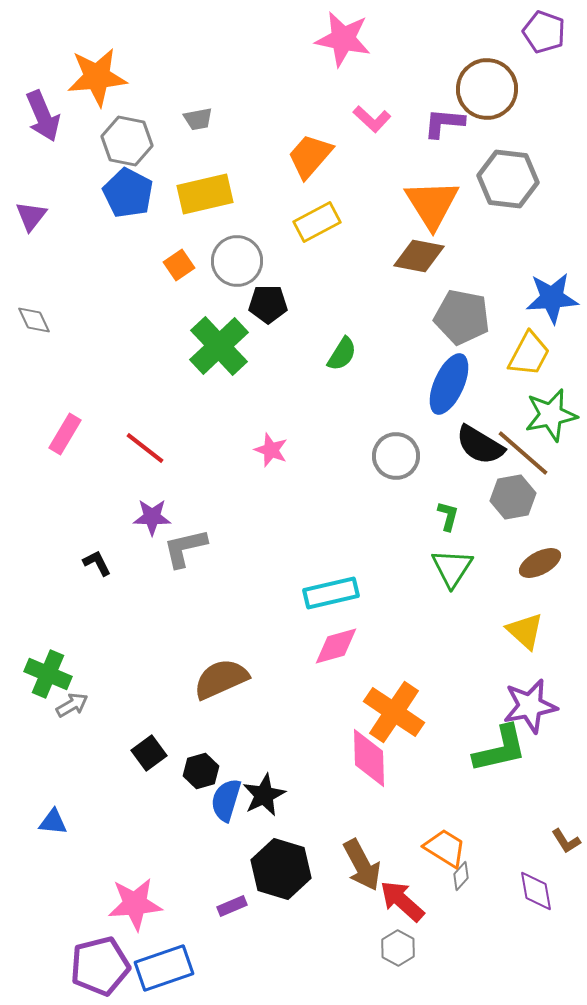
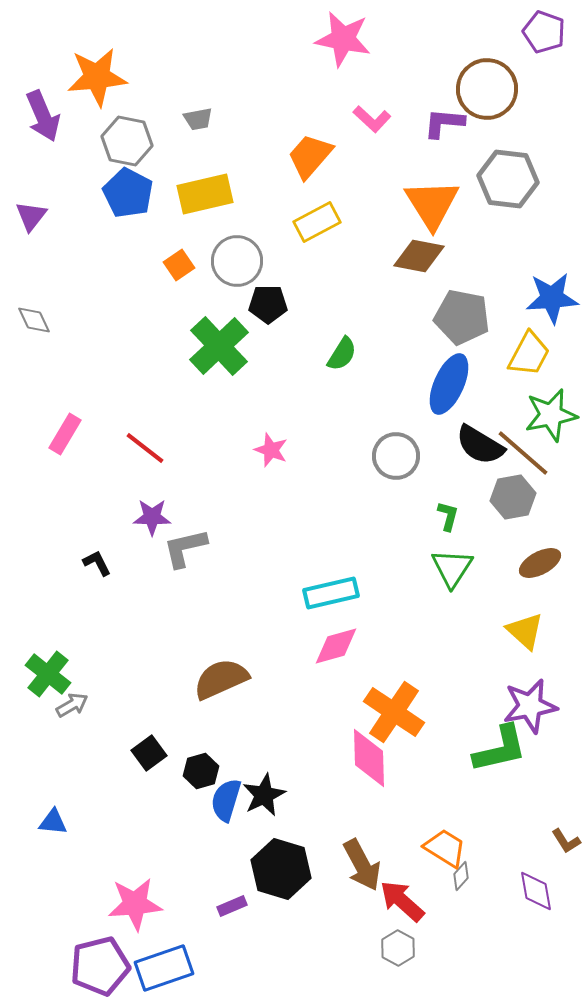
green cross at (48, 674): rotated 15 degrees clockwise
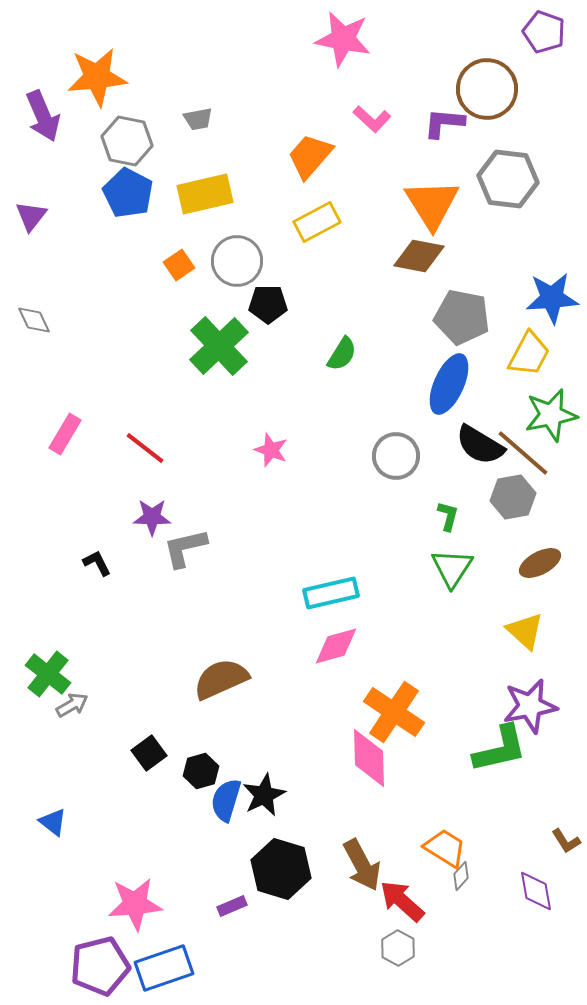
blue triangle at (53, 822): rotated 32 degrees clockwise
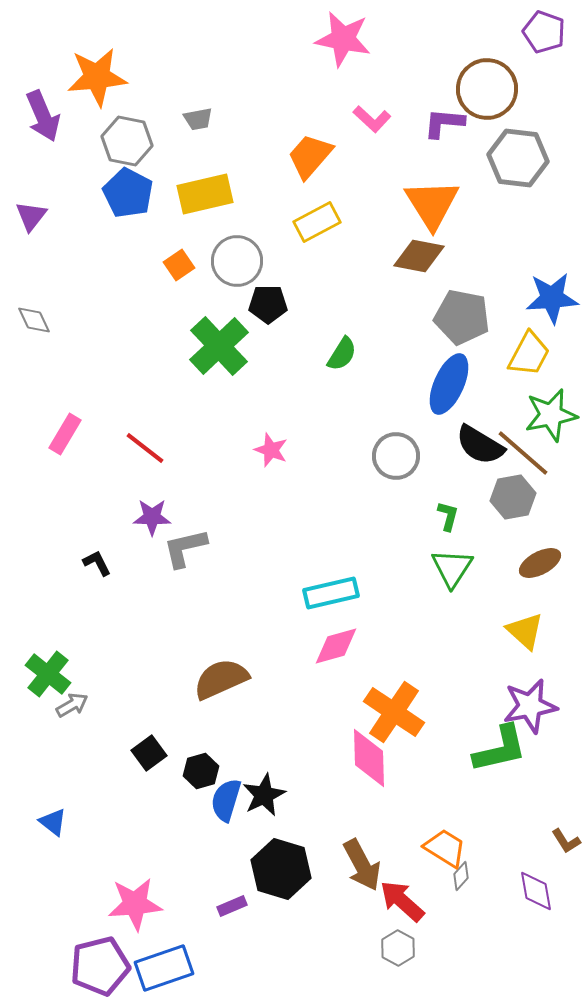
gray hexagon at (508, 179): moved 10 px right, 21 px up
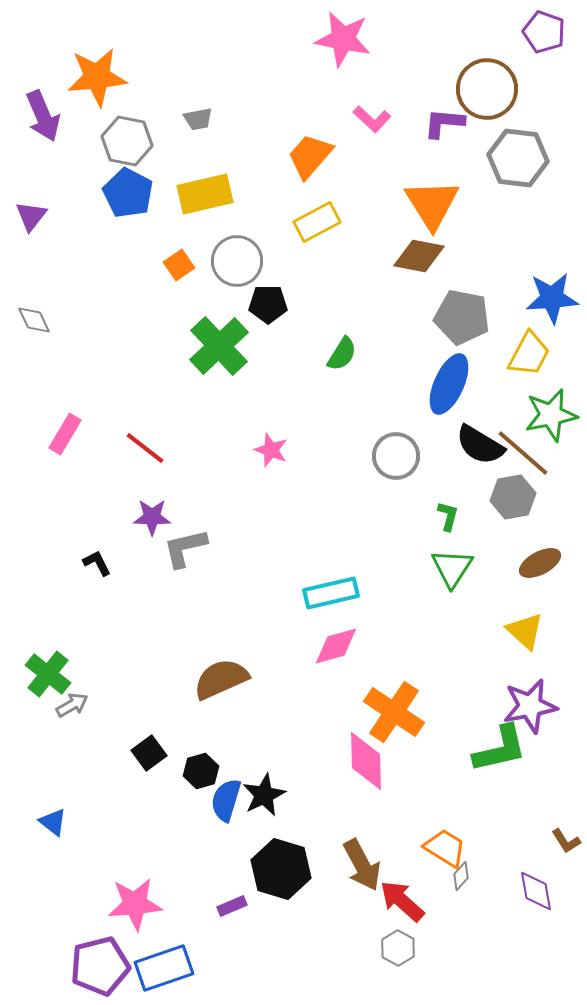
pink diamond at (369, 758): moved 3 px left, 3 px down
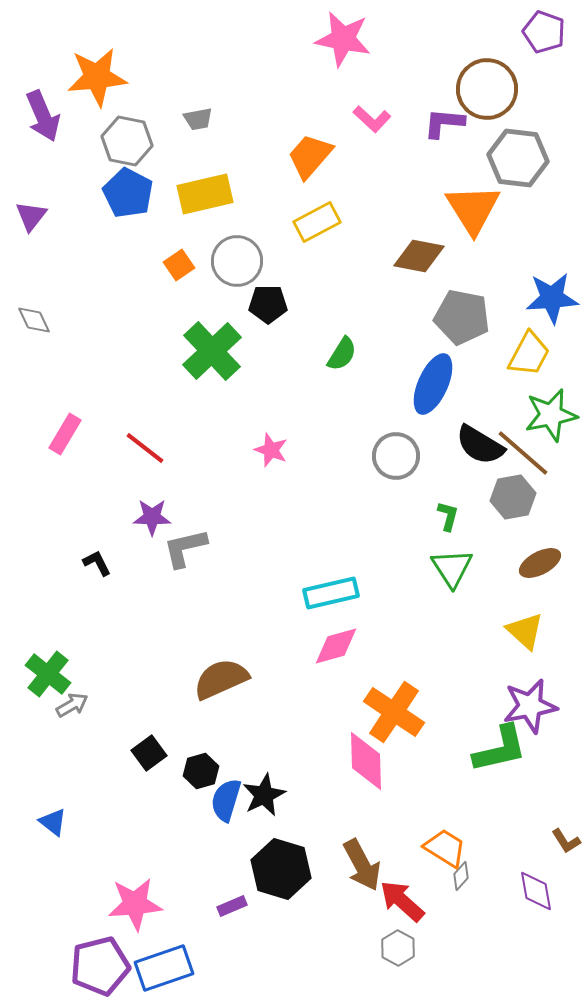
orange triangle at (432, 204): moved 41 px right, 5 px down
green cross at (219, 346): moved 7 px left, 5 px down
blue ellipse at (449, 384): moved 16 px left
green triangle at (452, 568): rotated 6 degrees counterclockwise
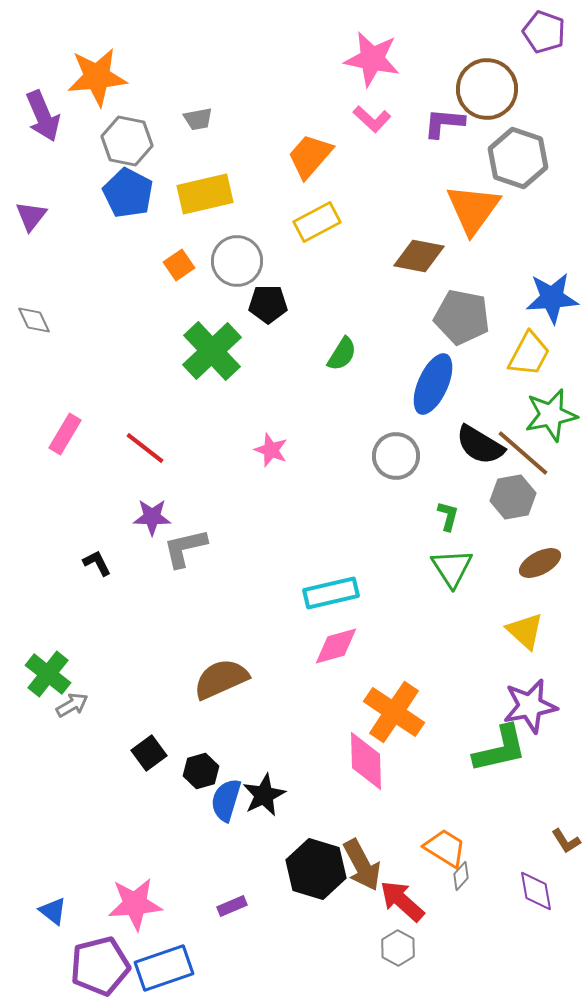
pink star at (343, 39): moved 29 px right, 20 px down
gray hexagon at (518, 158): rotated 12 degrees clockwise
orange triangle at (473, 209): rotated 8 degrees clockwise
blue triangle at (53, 822): moved 89 px down
black hexagon at (281, 869): moved 35 px right
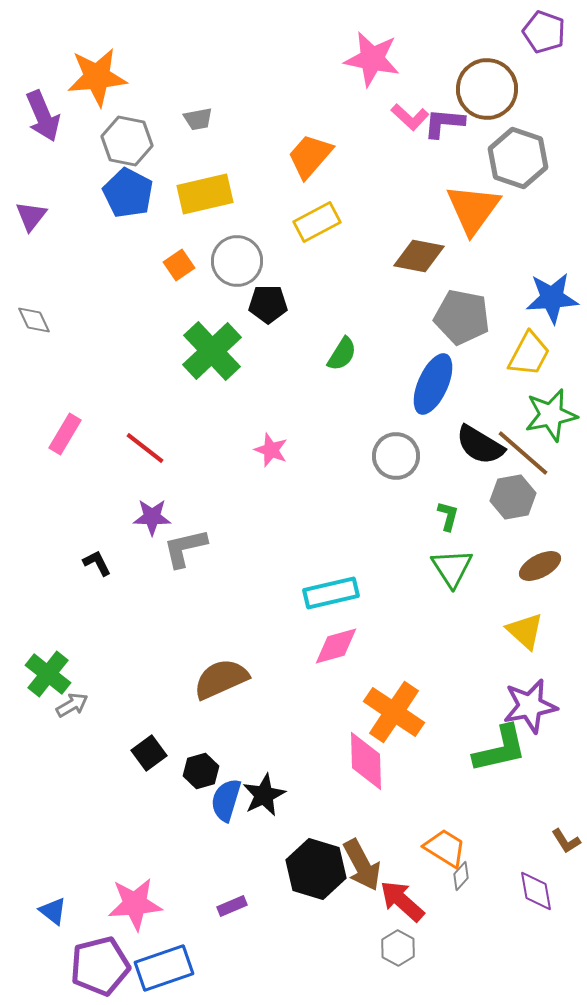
pink L-shape at (372, 119): moved 38 px right, 2 px up
brown ellipse at (540, 563): moved 3 px down
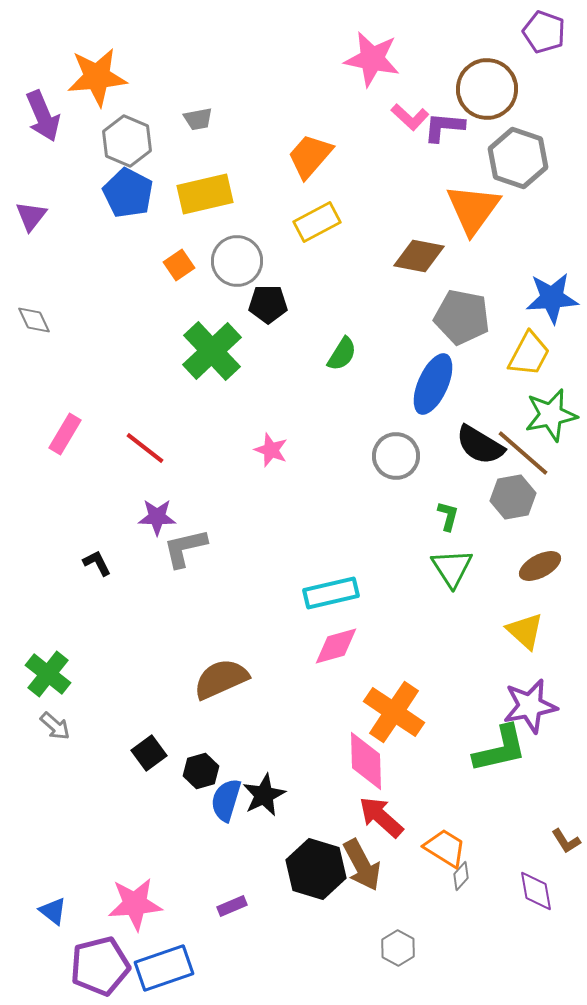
purple L-shape at (444, 123): moved 4 px down
gray hexagon at (127, 141): rotated 12 degrees clockwise
purple star at (152, 517): moved 5 px right
gray arrow at (72, 705): moved 17 px left, 21 px down; rotated 72 degrees clockwise
red arrow at (402, 901): moved 21 px left, 84 px up
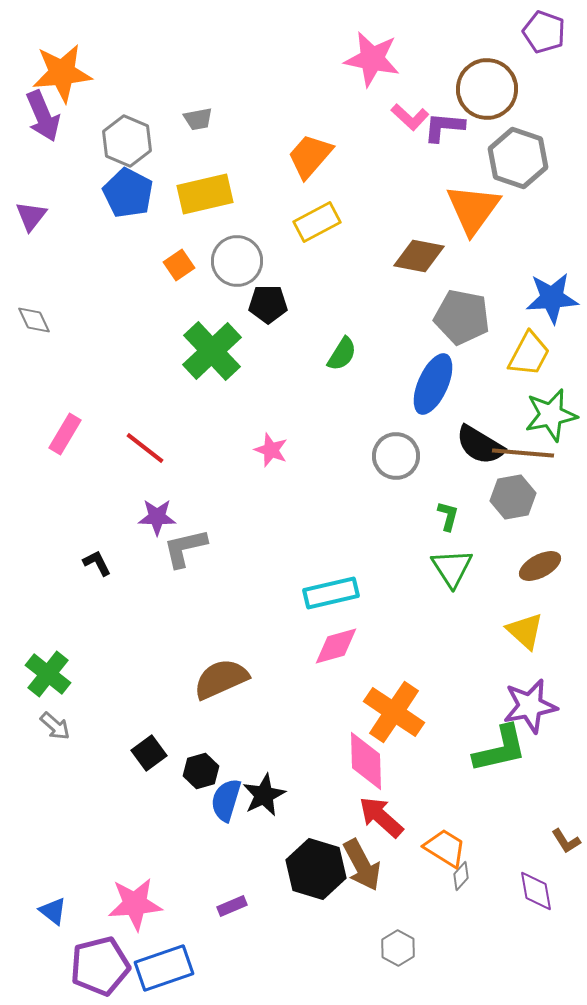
orange star at (97, 77): moved 35 px left, 4 px up
brown line at (523, 453): rotated 36 degrees counterclockwise
